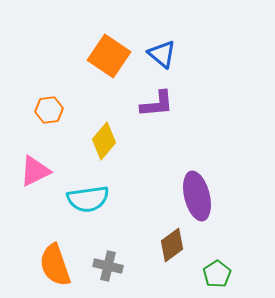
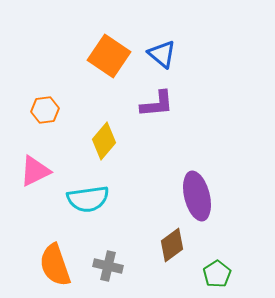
orange hexagon: moved 4 px left
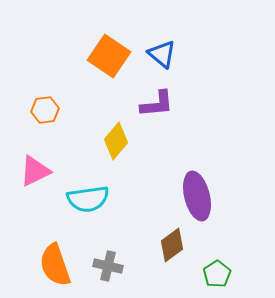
yellow diamond: moved 12 px right
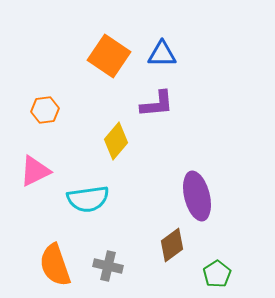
blue triangle: rotated 40 degrees counterclockwise
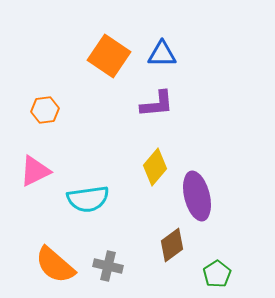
yellow diamond: moved 39 px right, 26 px down
orange semicircle: rotated 30 degrees counterclockwise
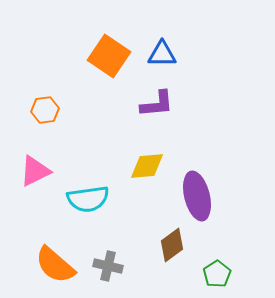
yellow diamond: moved 8 px left, 1 px up; rotated 45 degrees clockwise
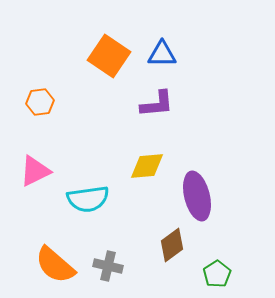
orange hexagon: moved 5 px left, 8 px up
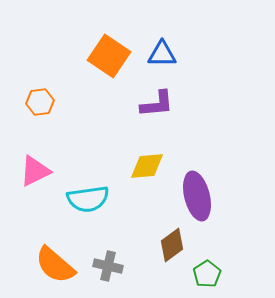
green pentagon: moved 10 px left
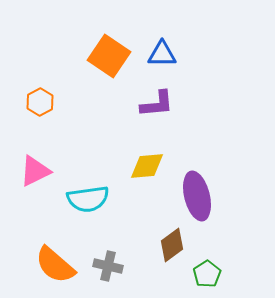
orange hexagon: rotated 20 degrees counterclockwise
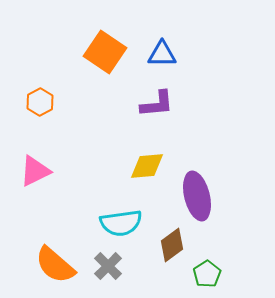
orange square: moved 4 px left, 4 px up
cyan semicircle: moved 33 px right, 24 px down
gray cross: rotated 32 degrees clockwise
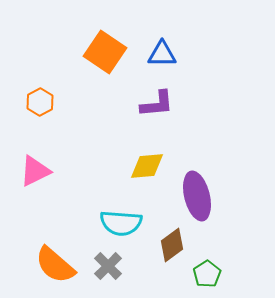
cyan semicircle: rotated 12 degrees clockwise
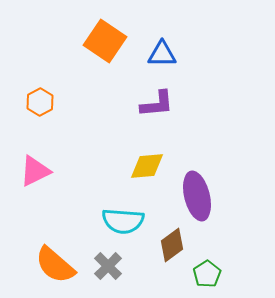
orange square: moved 11 px up
cyan semicircle: moved 2 px right, 2 px up
